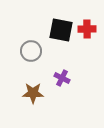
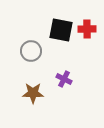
purple cross: moved 2 px right, 1 px down
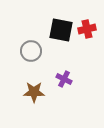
red cross: rotated 12 degrees counterclockwise
brown star: moved 1 px right, 1 px up
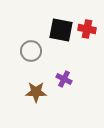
red cross: rotated 24 degrees clockwise
brown star: moved 2 px right
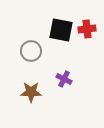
red cross: rotated 18 degrees counterclockwise
brown star: moved 5 px left
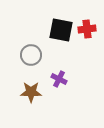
gray circle: moved 4 px down
purple cross: moved 5 px left
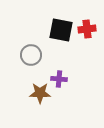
purple cross: rotated 21 degrees counterclockwise
brown star: moved 9 px right, 1 px down
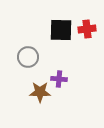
black square: rotated 10 degrees counterclockwise
gray circle: moved 3 px left, 2 px down
brown star: moved 1 px up
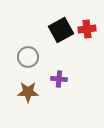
black square: rotated 30 degrees counterclockwise
brown star: moved 12 px left
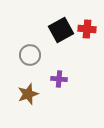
red cross: rotated 12 degrees clockwise
gray circle: moved 2 px right, 2 px up
brown star: moved 2 px down; rotated 20 degrees counterclockwise
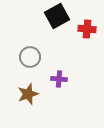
black square: moved 4 px left, 14 px up
gray circle: moved 2 px down
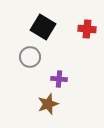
black square: moved 14 px left, 11 px down; rotated 30 degrees counterclockwise
brown star: moved 20 px right, 10 px down
